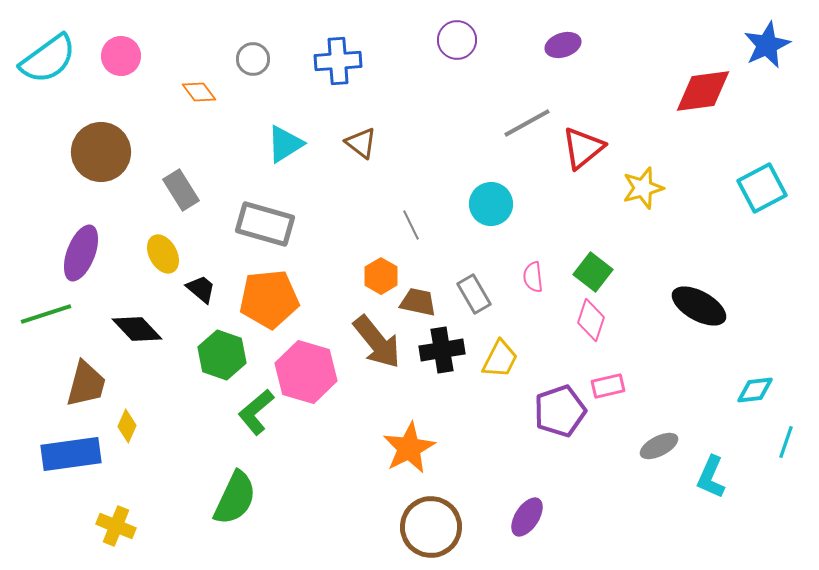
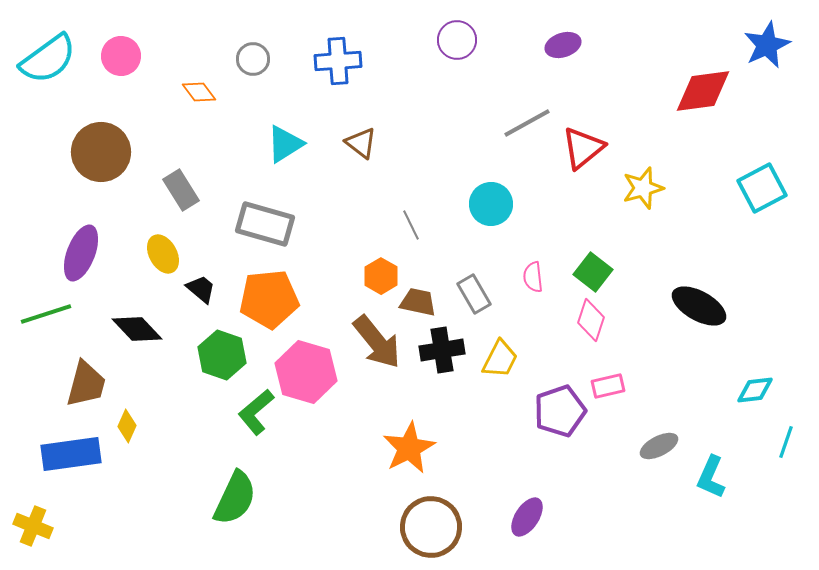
yellow cross at (116, 526): moved 83 px left
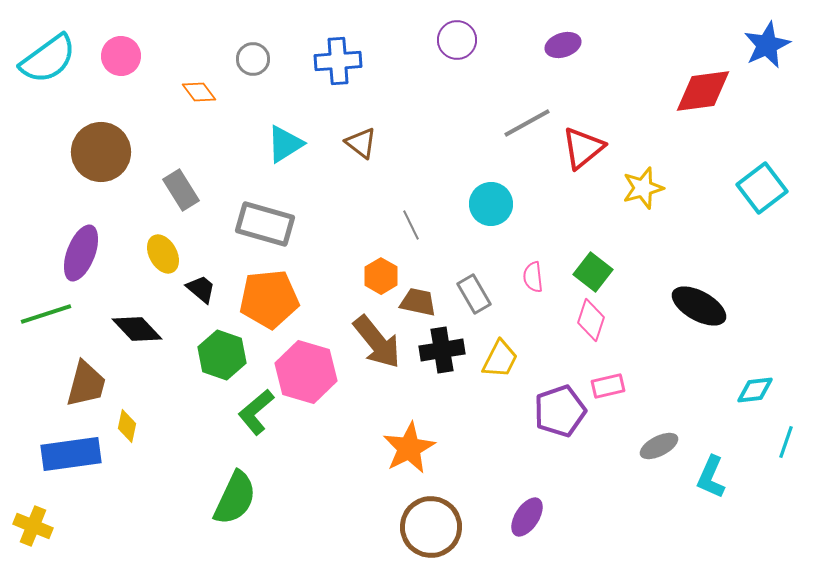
cyan square at (762, 188): rotated 9 degrees counterclockwise
yellow diamond at (127, 426): rotated 12 degrees counterclockwise
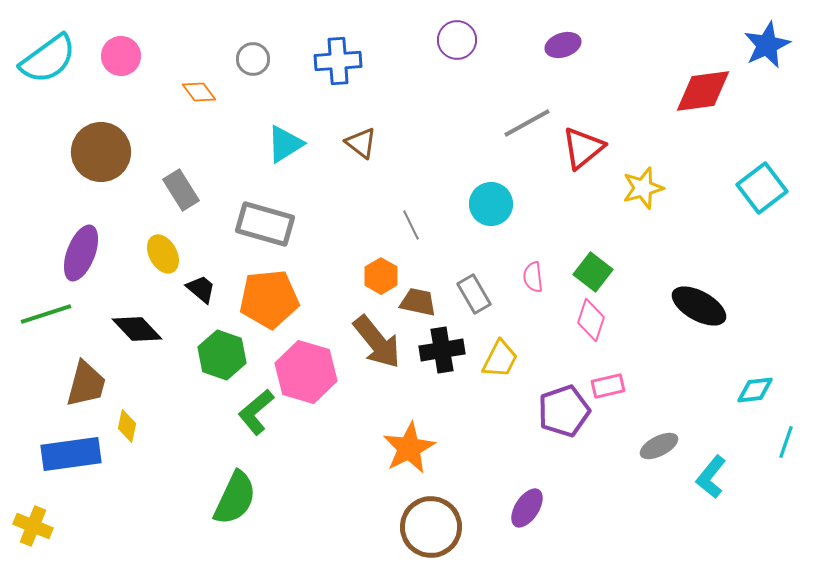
purple pentagon at (560, 411): moved 4 px right
cyan L-shape at (711, 477): rotated 15 degrees clockwise
purple ellipse at (527, 517): moved 9 px up
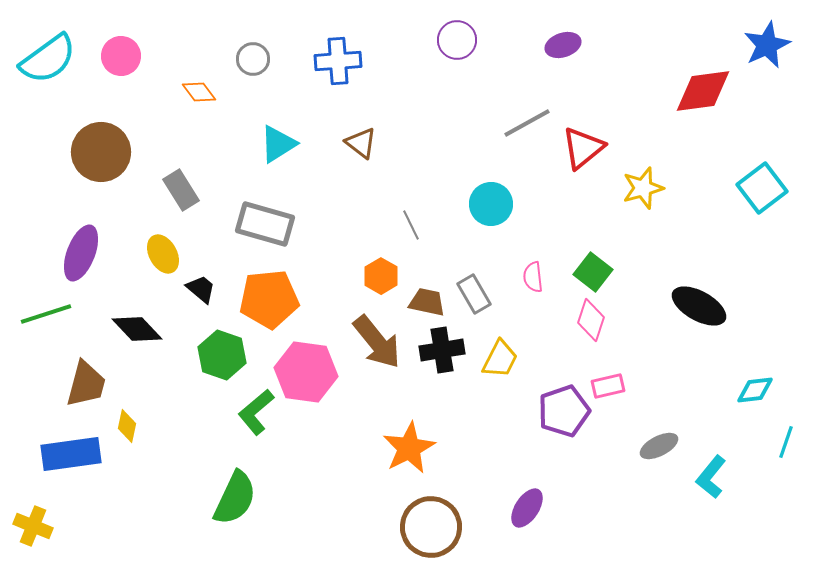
cyan triangle at (285, 144): moved 7 px left
brown trapezoid at (418, 302): moved 9 px right
pink hexagon at (306, 372): rotated 8 degrees counterclockwise
